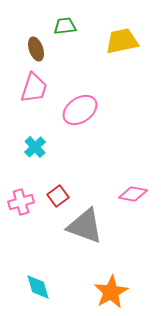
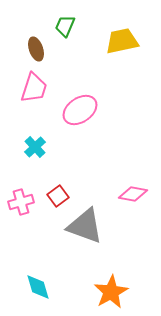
green trapezoid: rotated 60 degrees counterclockwise
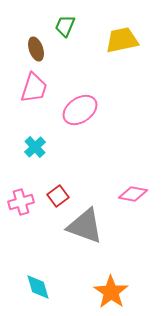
yellow trapezoid: moved 1 px up
orange star: rotated 8 degrees counterclockwise
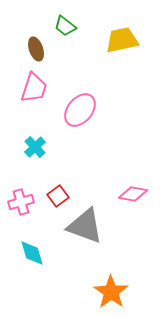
green trapezoid: rotated 75 degrees counterclockwise
pink ellipse: rotated 16 degrees counterclockwise
cyan diamond: moved 6 px left, 34 px up
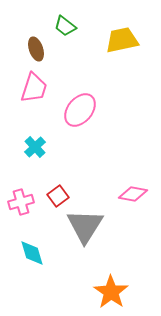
gray triangle: rotated 42 degrees clockwise
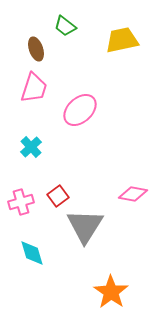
pink ellipse: rotated 8 degrees clockwise
cyan cross: moved 4 px left
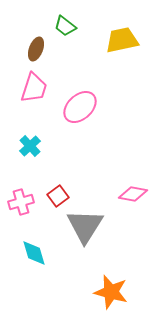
brown ellipse: rotated 40 degrees clockwise
pink ellipse: moved 3 px up
cyan cross: moved 1 px left, 1 px up
cyan diamond: moved 2 px right
orange star: rotated 20 degrees counterclockwise
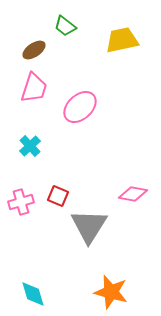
brown ellipse: moved 2 px left, 1 px down; rotated 35 degrees clockwise
red square: rotated 30 degrees counterclockwise
gray triangle: moved 4 px right
cyan diamond: moved 1 px left, 41 px down
